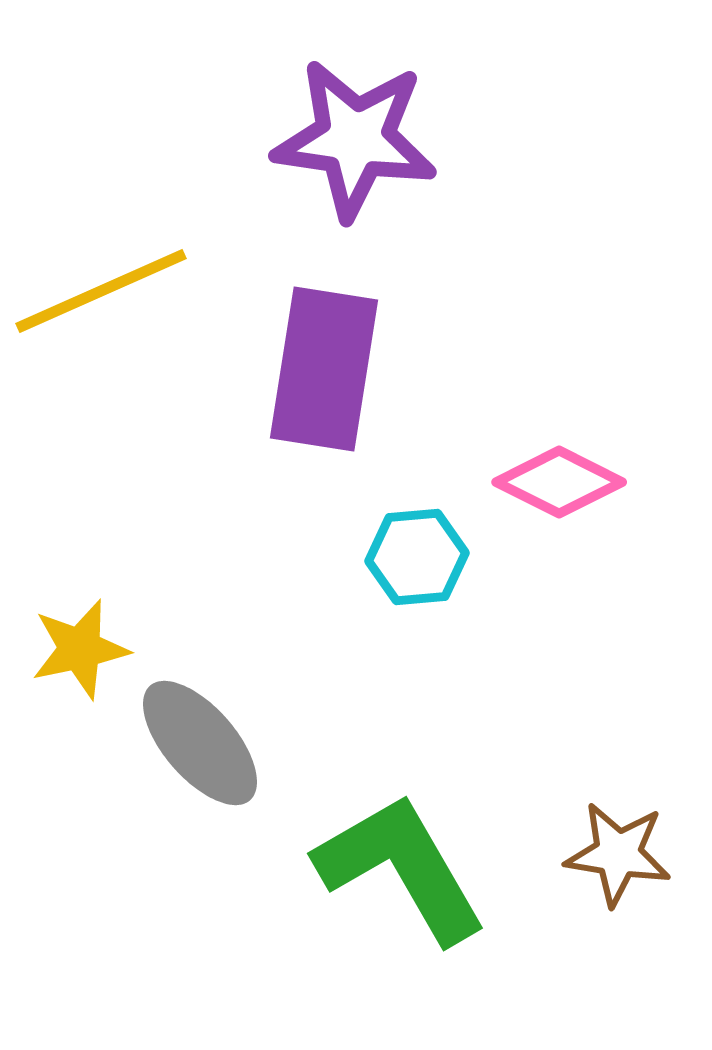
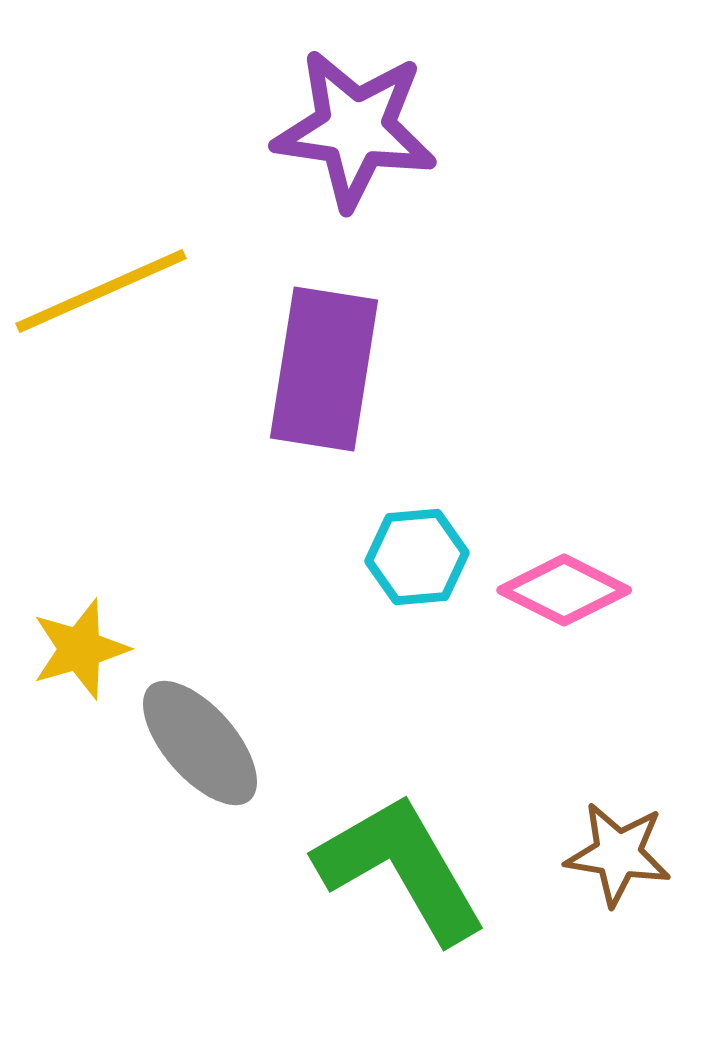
purple star: moved 10 px up
pink diamond: moved 5 px right, 108 px down
yellow star: rotated 4 degrees counterclockwise
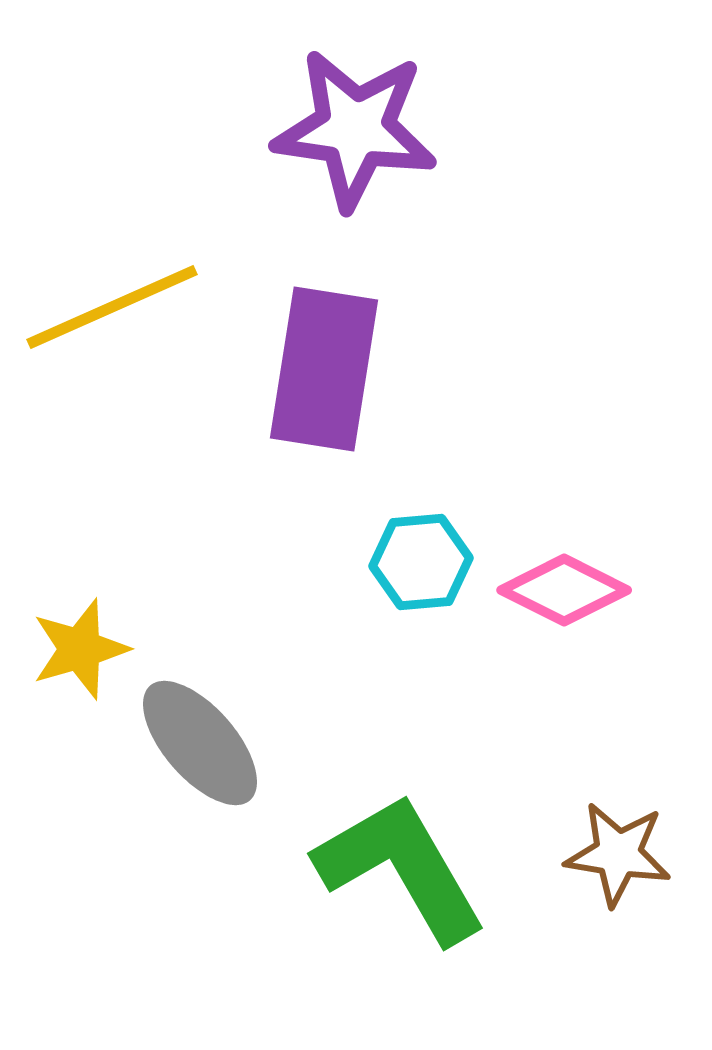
yellow line: moved 11 px right, 16 px down
cyan hexagon: moved 4 px right, 5 px down
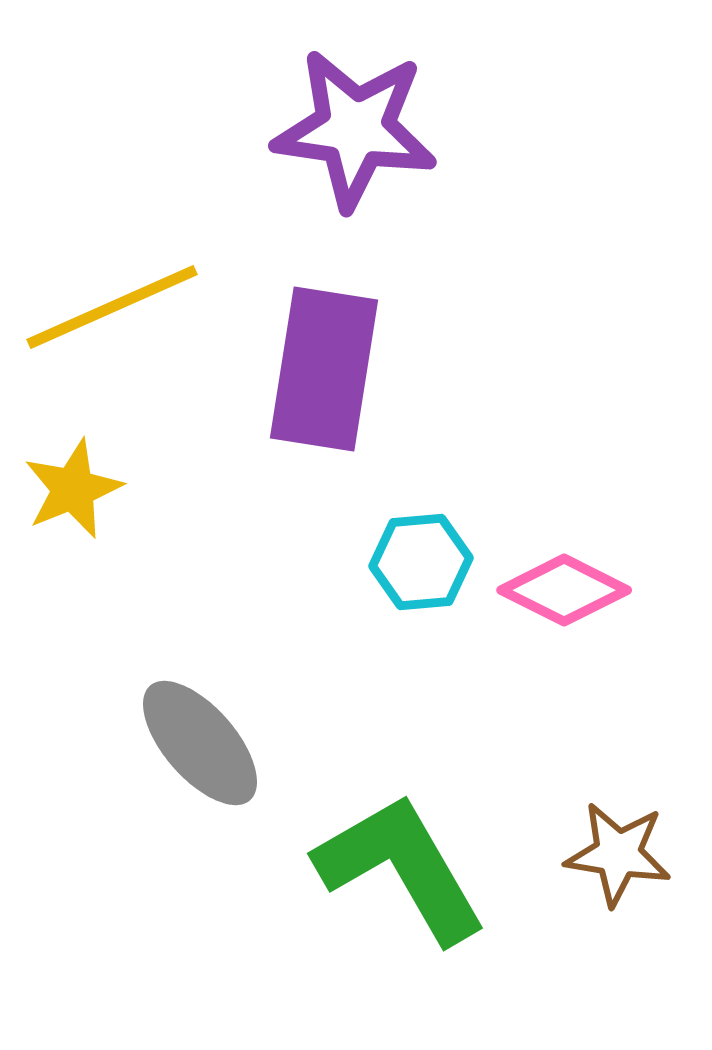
yellow star: moved 7 px left, 160 px up; rotated 6 degrees counterclockwise
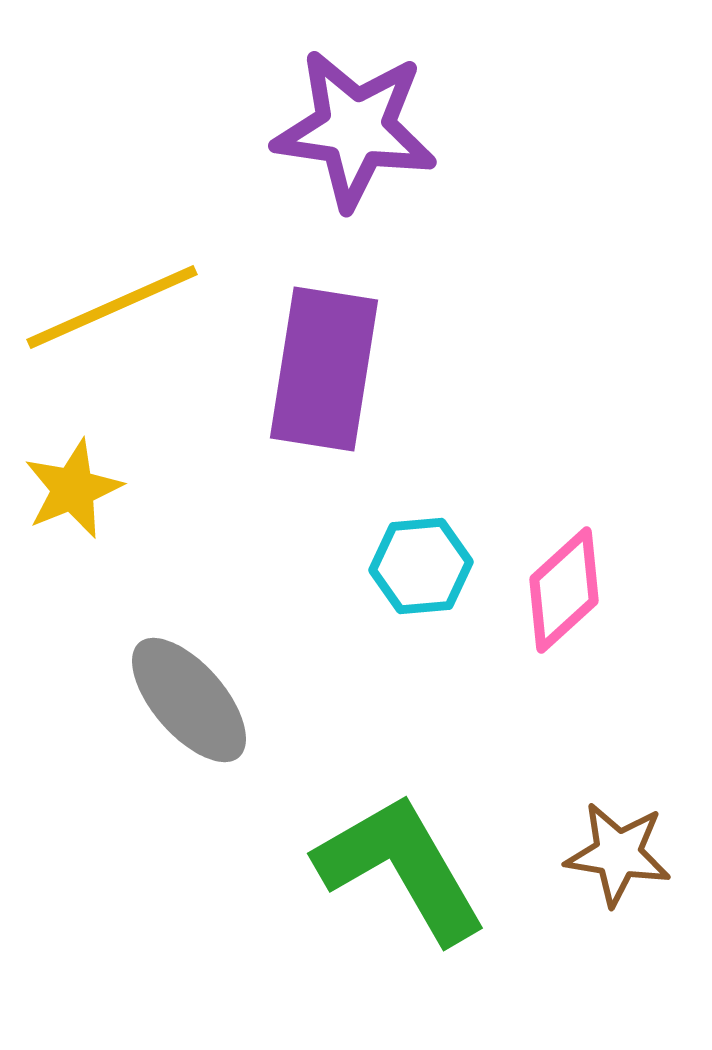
cyan hexagon: moved 4 px down
pink diamond: rotated 69 degrees counterclockwise
gray ellipse: moved 11 px left, 43 px up
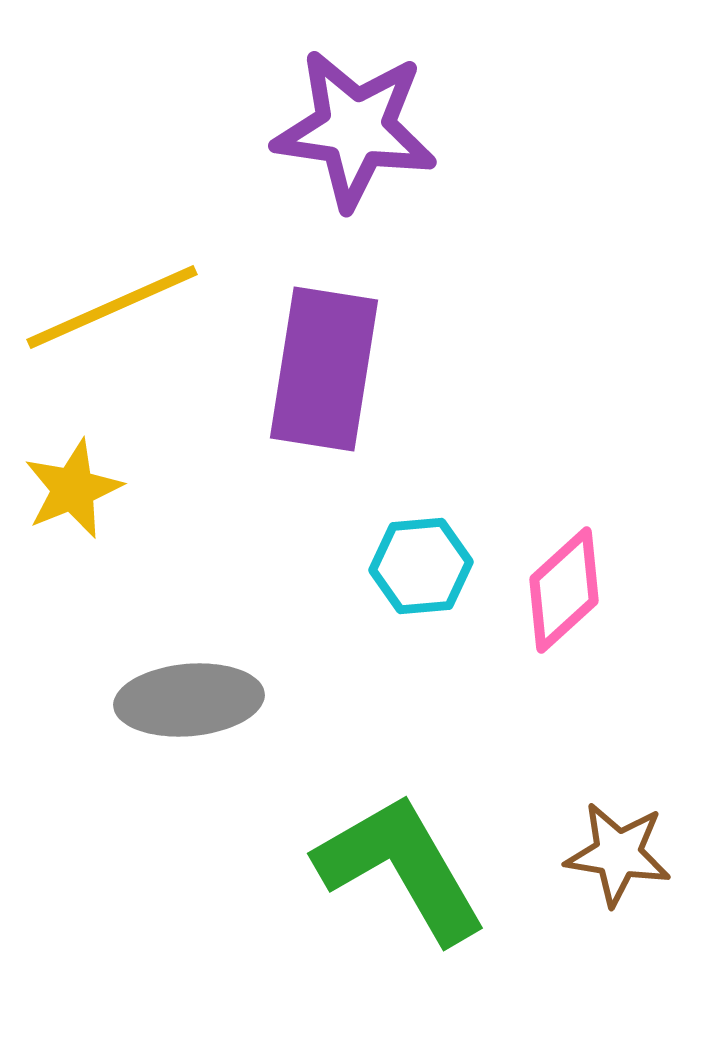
gray ellipse: rotated 54 degrees counterclockwise
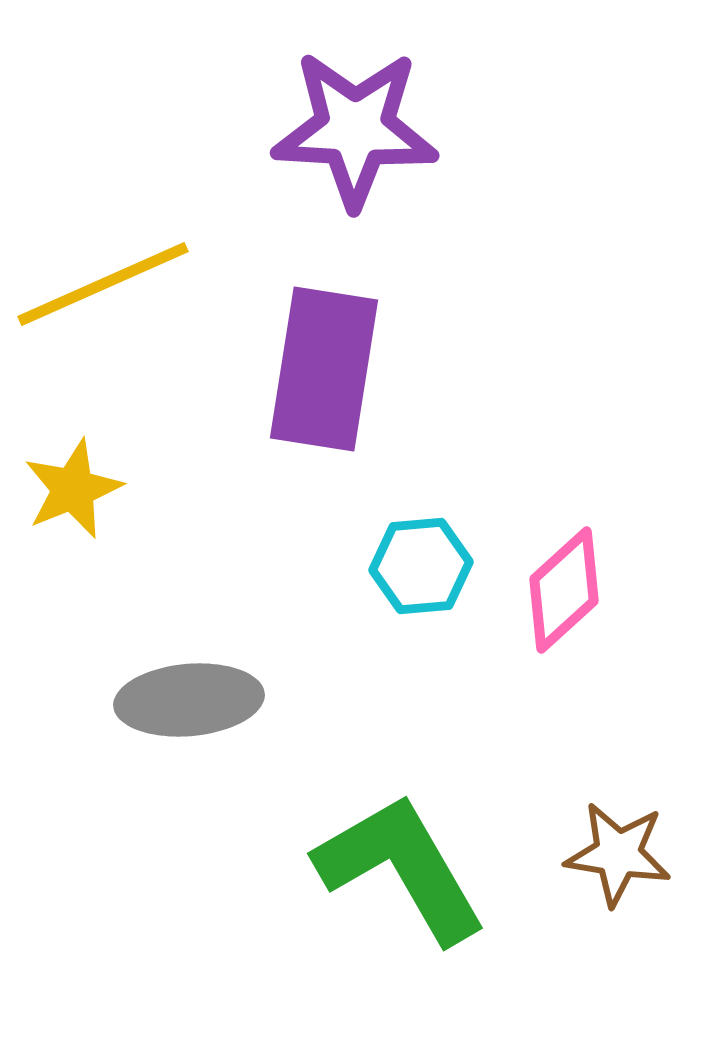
purple star: rotated 5 degrees counterclockwise
yellow line: moved 9 px left, 23 px up
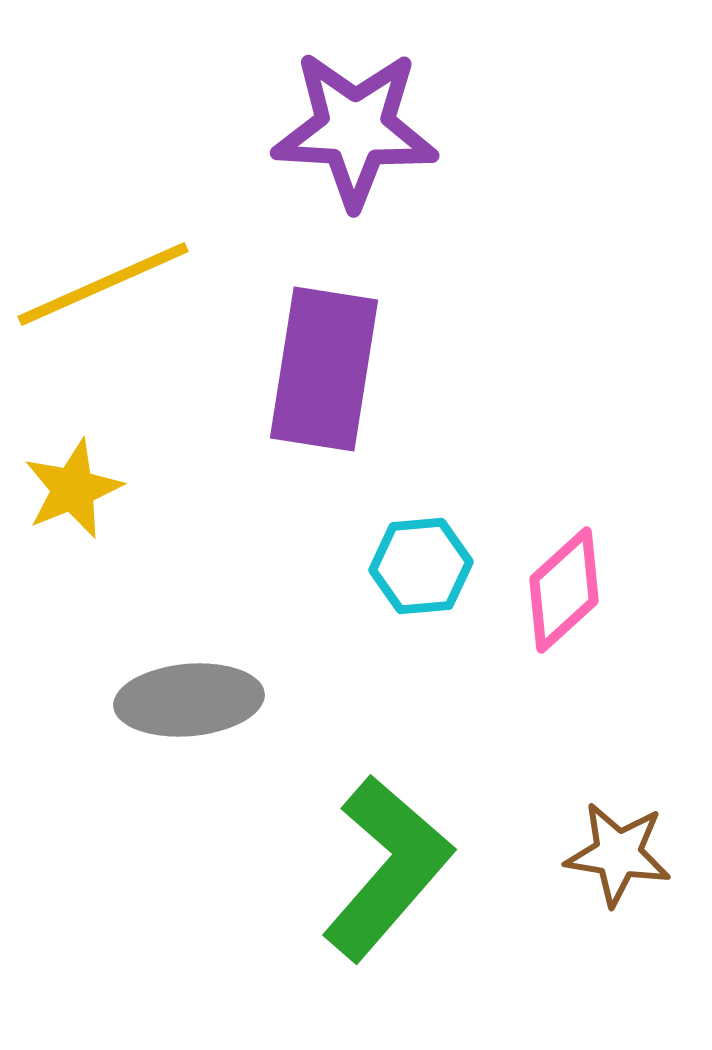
green L-shape: moved 14 px left; rotated 71 degrees clockwise
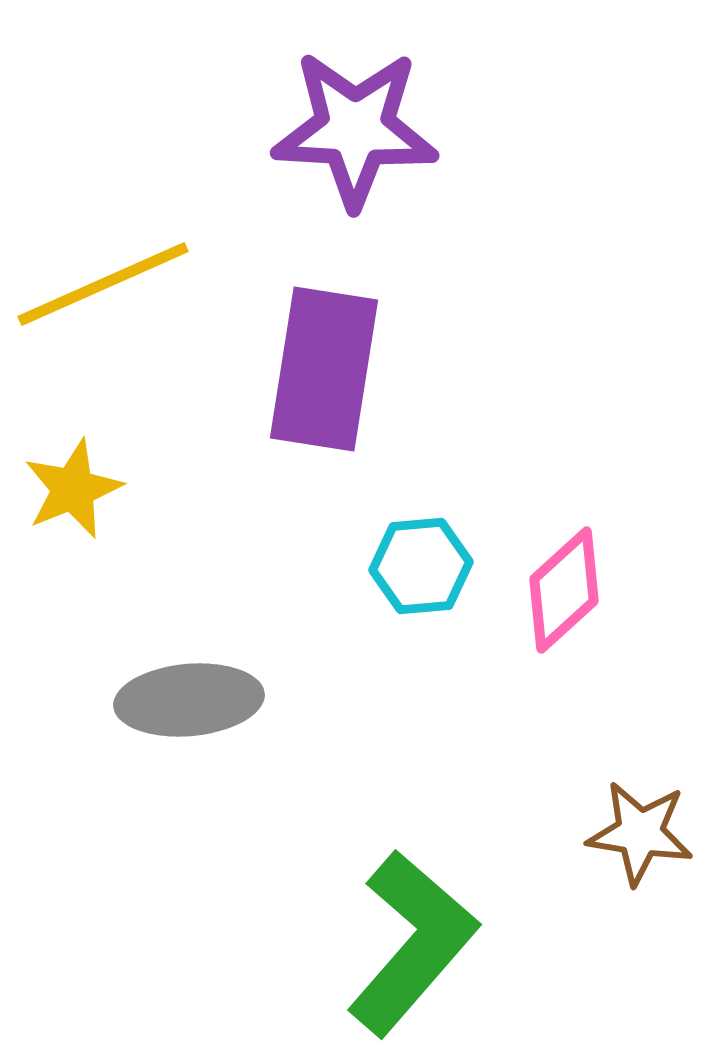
brown star: moved 22 px right, 21 px up
green L-shape: moved 25 px right, 75 px down
